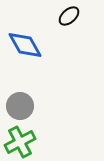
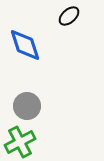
blue diamond: rotated 12 degrees clockwise
gray circle: moved 7 px right
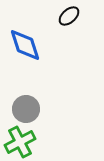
gray circle: moved 1 px left, 3 px down
